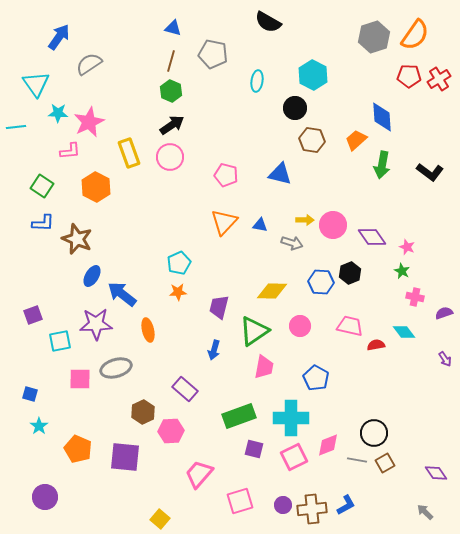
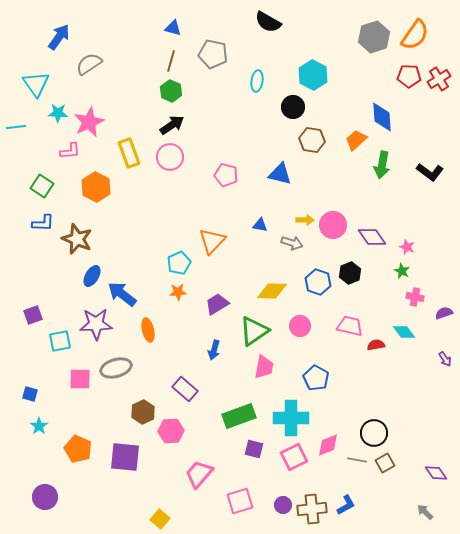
black circle at (295, 108): moved 2 px left, 1 px up
orange triangle at (224, 222): moved 12 px left, 19 px down
blue hexagon at (321, 282): moved 3 px left; rotated 15 degrees clockwise
purple trapezoid at (219, 307): moved 2 px left, 3 px up; rotated 45 degrees clockwise
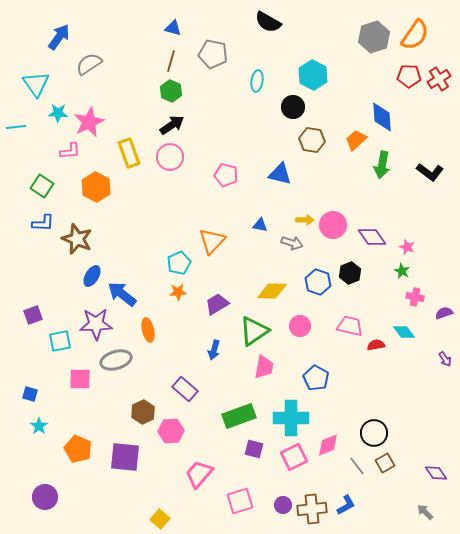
gray ellipse at (116, 368): moved 8 px up
gray line at (357, 460): moved 6 px down; rotated 42 degrees clockwise
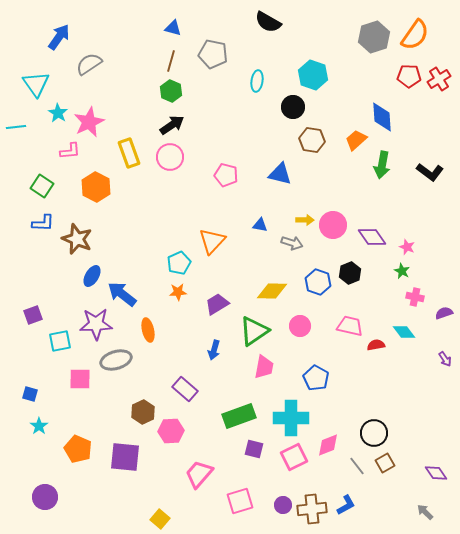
cyan hexagon at (313, 75): rotated 8 degrees counterclockwise
cyan star at (58, 113): rotated 30 degrees clockwise
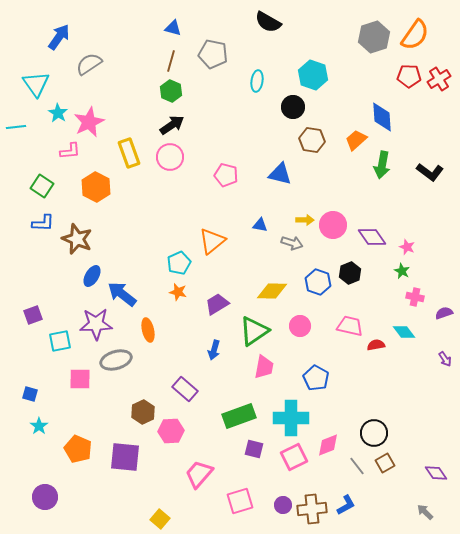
orange triangle at (212, 241): rotated 8 degrees clockwise
orange star at (178, 292): rotated 18 degrees clockwise
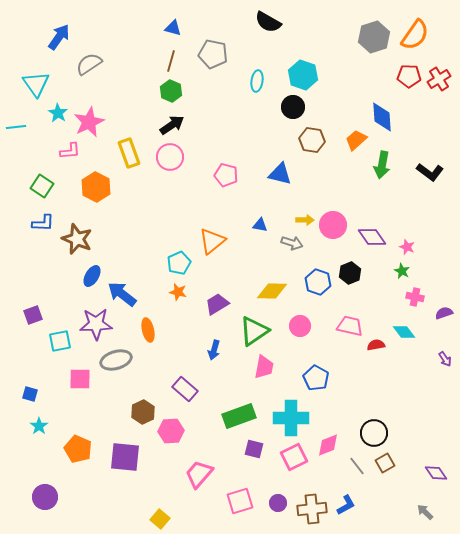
cyan hexagon at (313, 75): moved 10 px left
purple circle at (283, 505): moved 5 px left, 2 px up
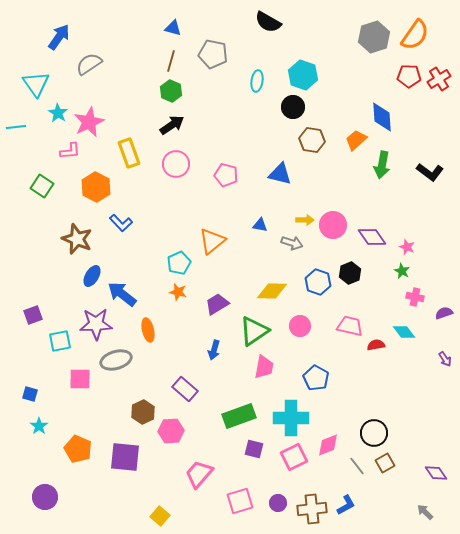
pink circle at (170, 157): moved 6 px right, 7 px down
blue L-shape at (43, 223): moved 78 px right; rotated 45 degrees clockwise
yellow square at (160, 519): moved 3 px up
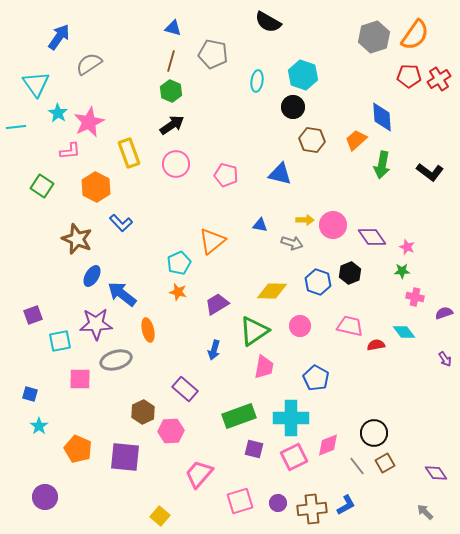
green star at (402, 271): rotated 28 degrees counterclockwise
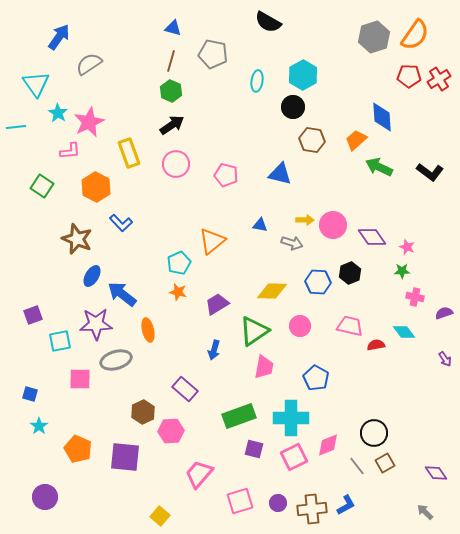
cyan hexagon at (303, 75): rotated 12 degrees clockwise
green arrow at (382, 165): moved 3 px left, 2 px down; rotated 104 degrees clockwise
blue hexagon at (318, 282): rotated 15 degrees counterclockwise
